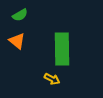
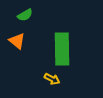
green semicircle: moved 5 px right
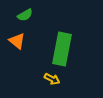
green rectangle: rotated 12 degrees clockwise
